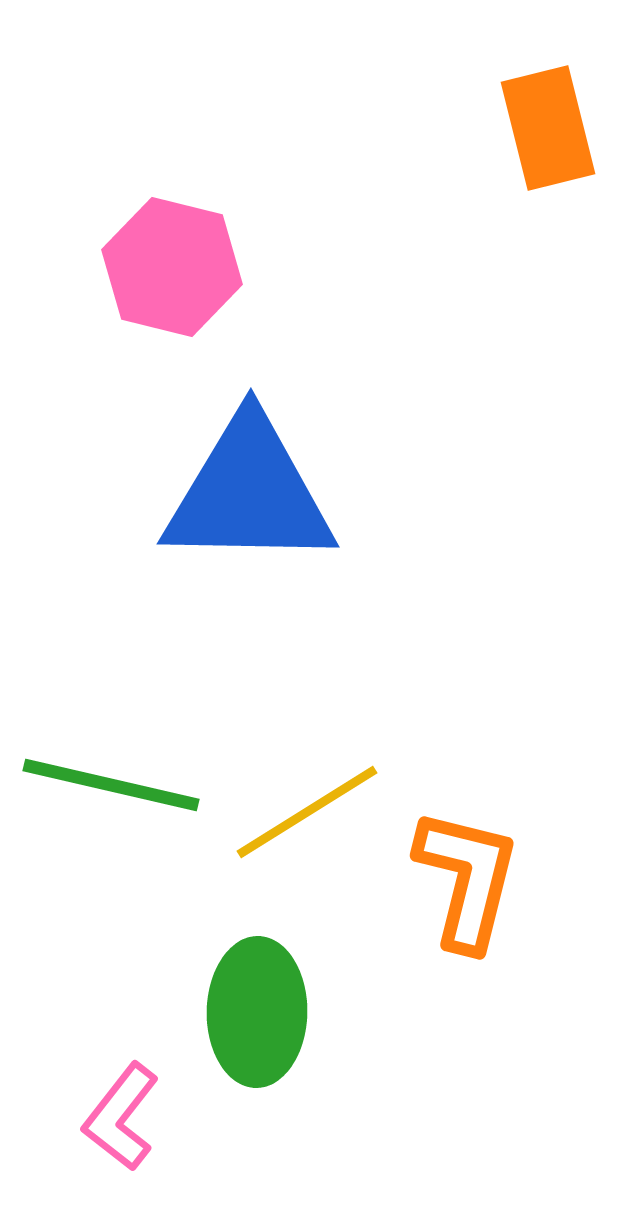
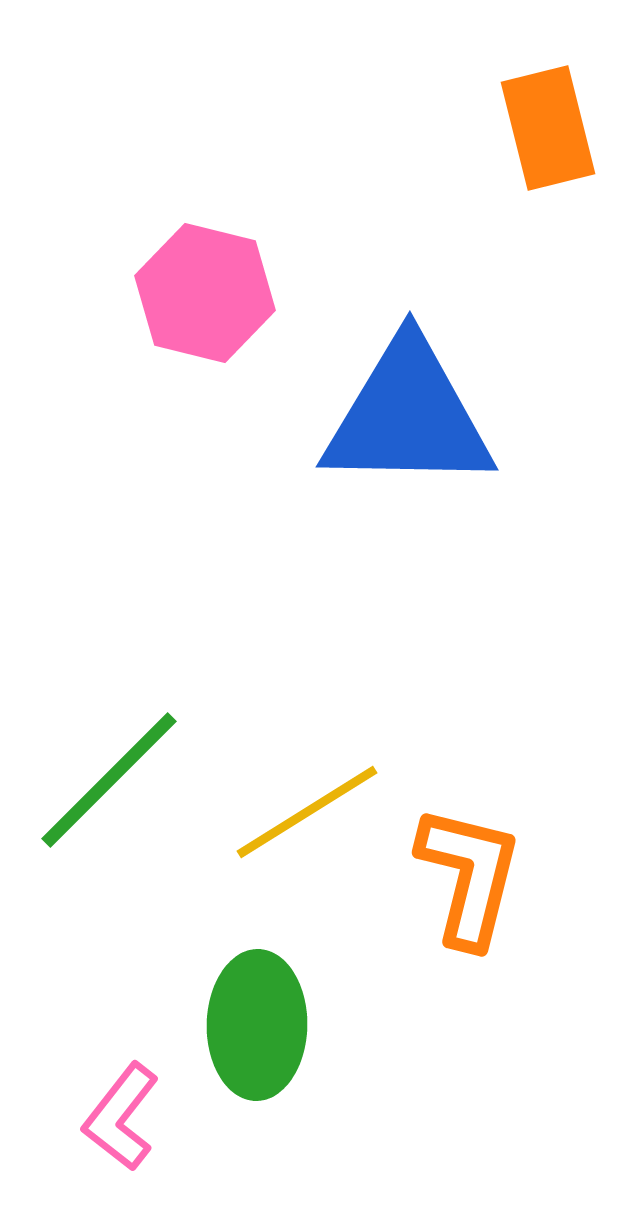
pink hexagon: moved 33 px right, 26 px down
blue triangle: moved 159 px right, 77 px up
green line: moved 2 px left, 5 px up; rotated 58 degrees counterclockwise
orange L-shape: moved 2 px right, 3 px up
green ellipse: moved 13 px down
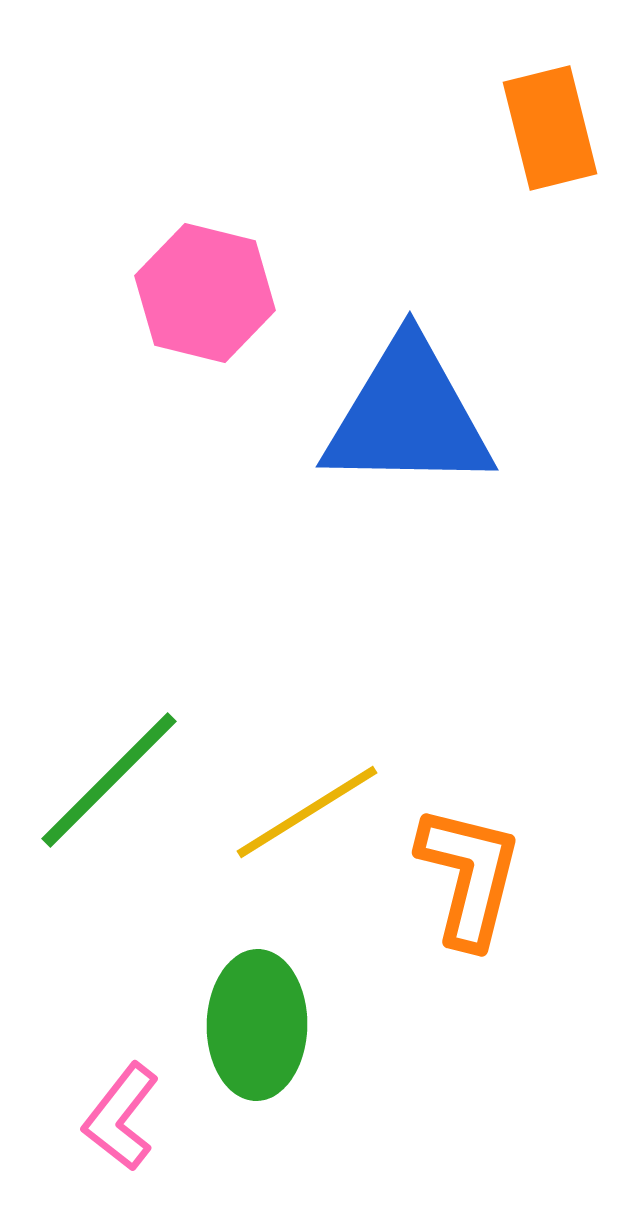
orange rectangle: moved 2 px right
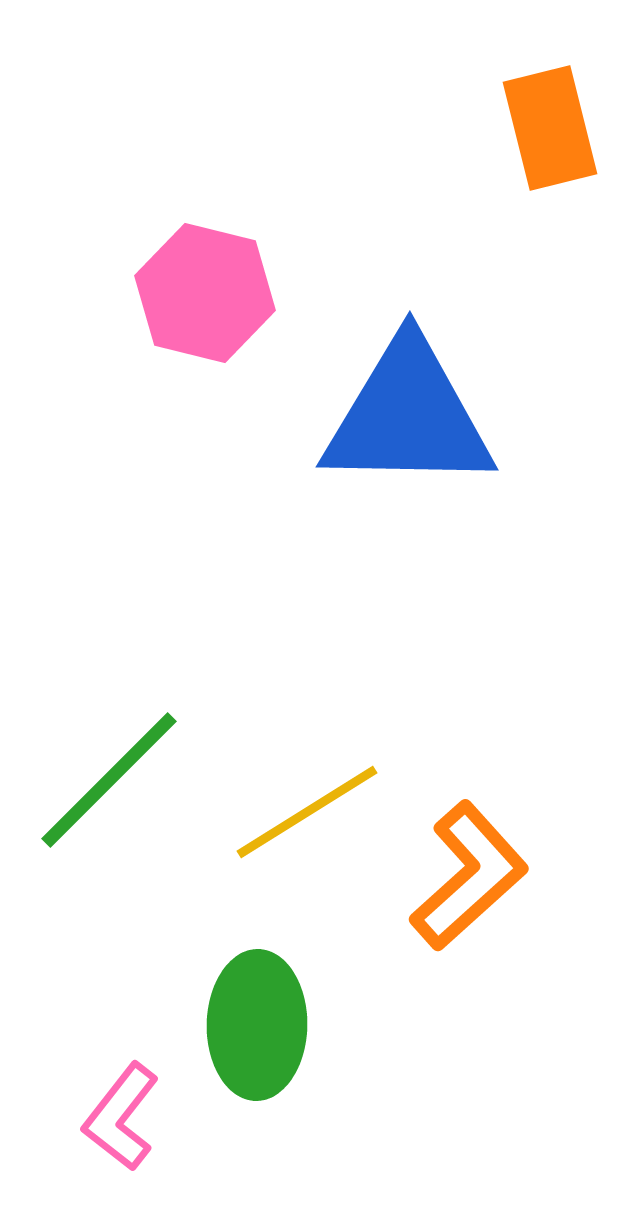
orange L-shape: rotated 34 degrees clockwise
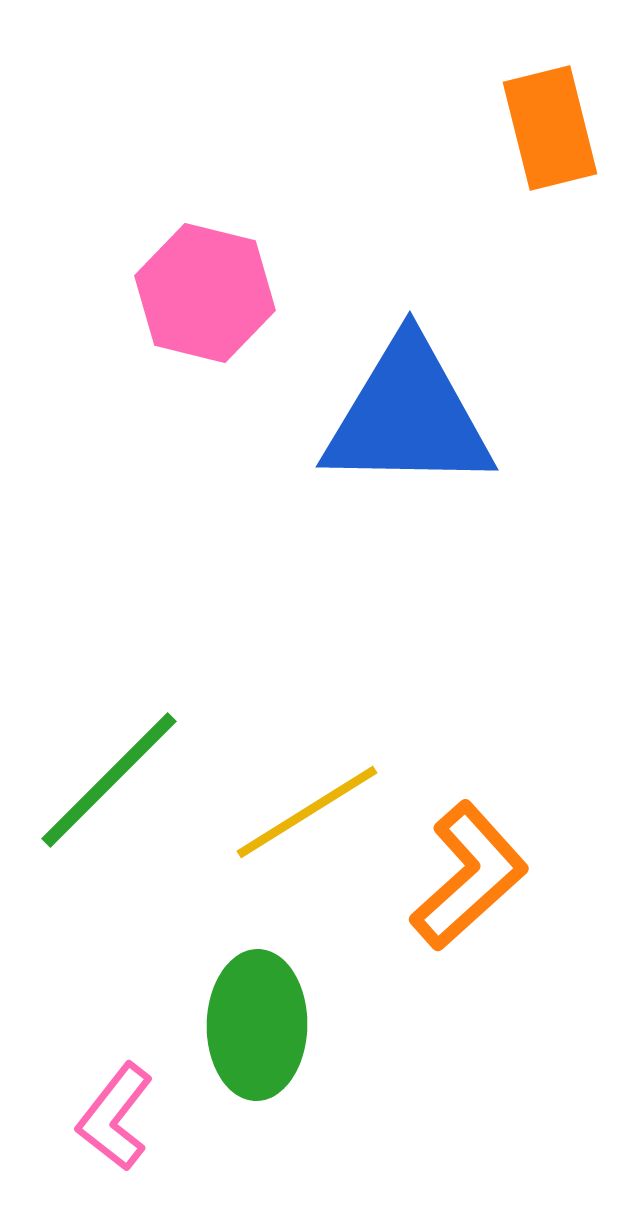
pink L-shape: moved 6 px left
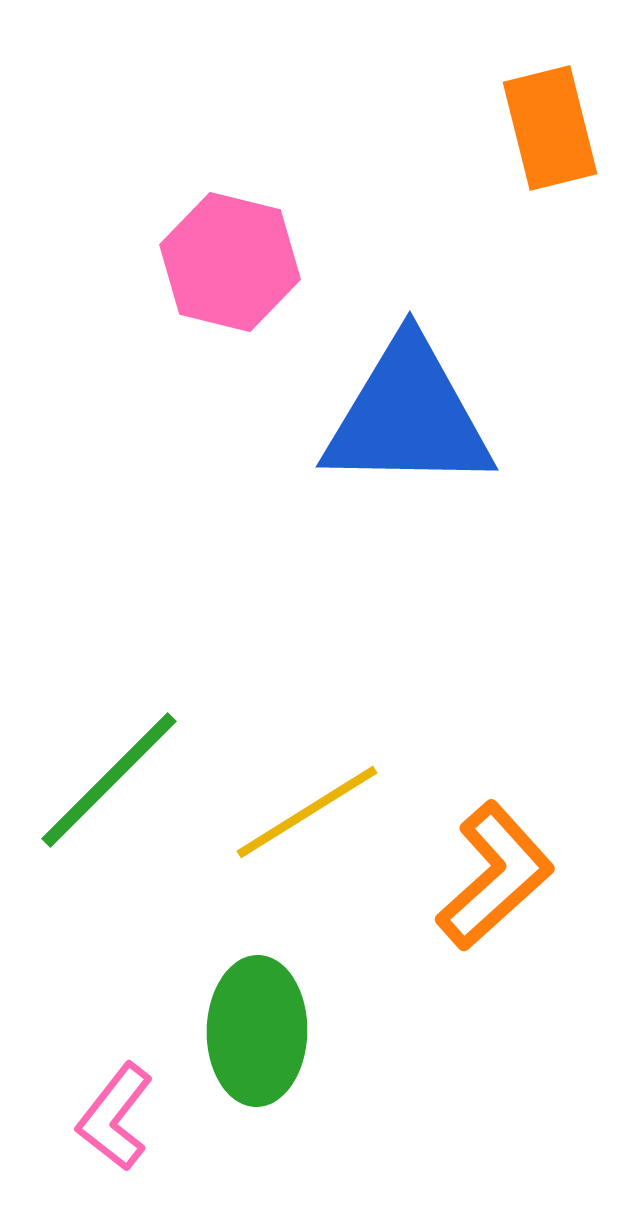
pink hexagon: moved 25 px right, 31 px up
orange L-shape: moved 26 px right
green ellipse: moved 6 px down
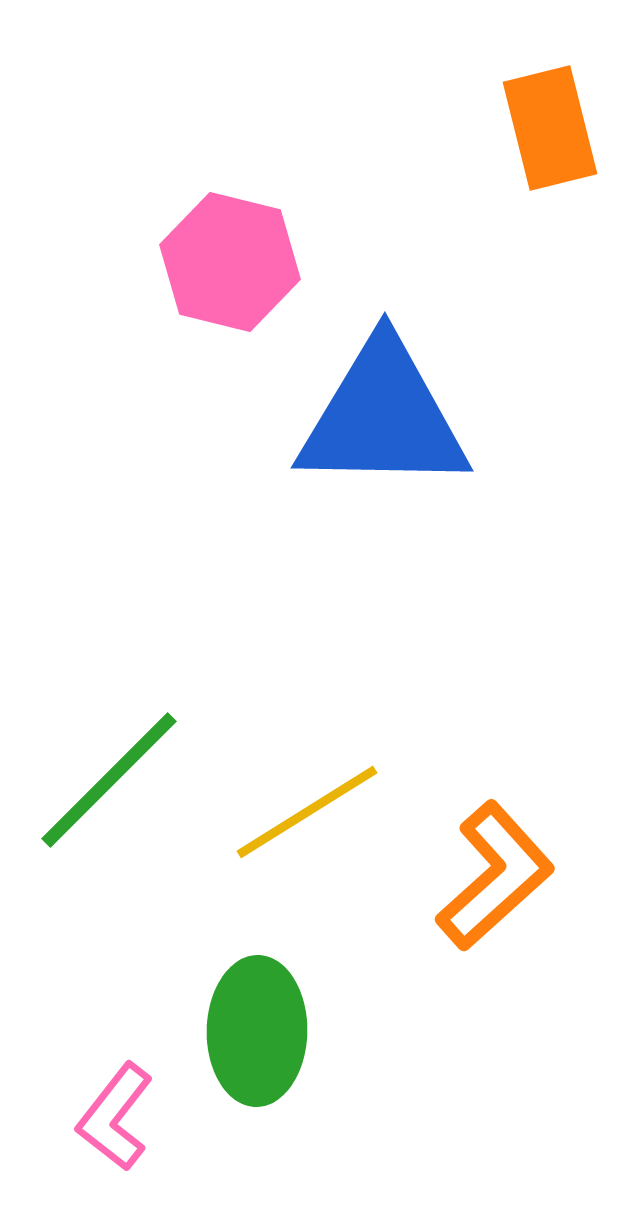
blue triangle: moved 25 px left, 1 px down
